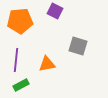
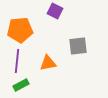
orange pentagon: moved 9 px down
gray square: rotated 24 degrees counterclockwise
purple line: moved 1 px right, 1 px down
orange triangle: moved 1 px right, 1 px up
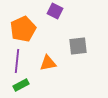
orange pentagon: moved 3 px right, 1 px up; rotated 20 degrees counterclockwise
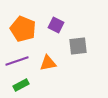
purple square: moved 1 px right, 14 px down
orange pentagon: rotated 25 degrees counterclockwise
purple line: rotated 65 degrees clockwise
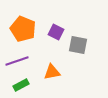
purple square: moved 7 px down
gray square: moved 1 px up; rotated 18 degrees clockwise
orange triangle: moved 4 px right, 9 px down
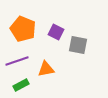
orange triangle: moved 6 px left, 3 px up
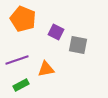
orange pentagon: moved 10 px up
purple line: moved 1 px up
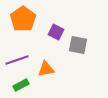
orange pentagon: rotated 15 degrees clockwise
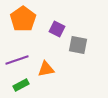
purple square: moved 1 px right, 3 px up
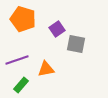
orange pentagon: rotated 20 degrees counterclockwise
purple square: rotated 28 degrees clockwise
gray square: moved 2 px left, 1 px up
green rectangle: rotated 21 degrees counterclockwise
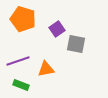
purple line: moved 1 px right, 1 px down
green rectangle: rotated 70 degrees clockwise
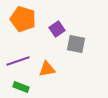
orange triangle: moved 1 px right
green rectangle: moved 2 px down
